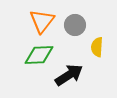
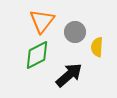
gray circle: moved 7 px down
green diamond: moved 2 px left; rotated 24 degrees counterclockwise
black arrow: rotated 8 degrees counterclockwise
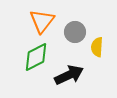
green diamond: moved 1 px left, 2 px down
black arrow: rotated 16 degrees clockwise
